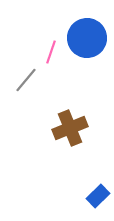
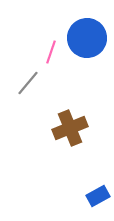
gray line: moved 2 px right, 3 px down
blue rectangle: rotated 15 degrees clockwise
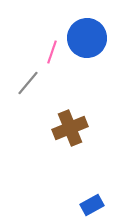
pink line: moved 1 px right
blue rectangle: moved 6 px left, 9 px down
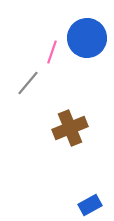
blue rectangle: moved 2 px left
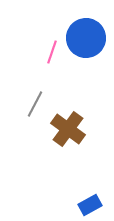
blue circle: moved 1 px left
gray line: moved 7 px right, 21 px down; rotated 12 degrees counterclockwise
brown cross: moved 2 px left, 1 px down; rotated 32 degrees counterclockwise
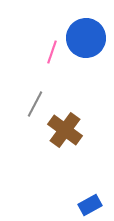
brown cross: moved 3 px left, 1 px down
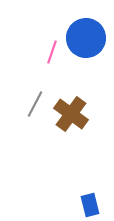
brown cross: moved 6 px right, 16 px up
blue rectangle: rotated 75 degrees counterclockwise
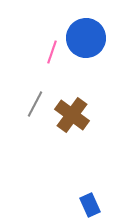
brown cross: moved 1 px right, 1 px down
blue rectangle: rotated 10 degrees counterclockwise
